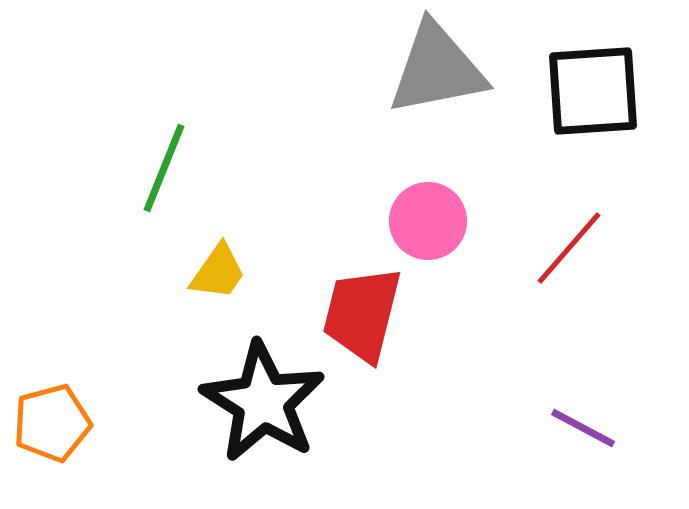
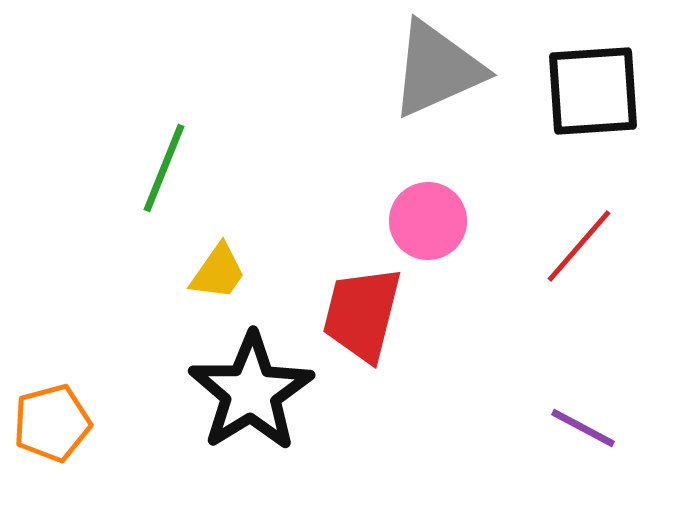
gray triangle: rotated 13 degrees counterclockwise
red line: moved 10 px right, 2 px up
black star: moved 12 px left, 10 px up; rotated 8 degrees clockwise
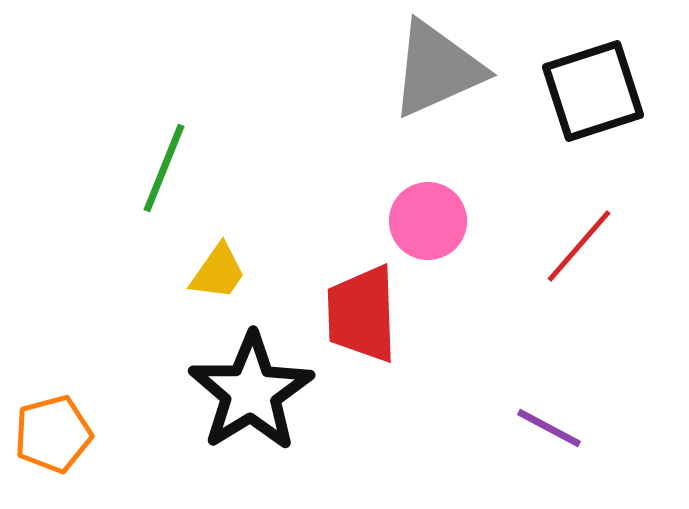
black square: rotated 14 degrees counterclockwise
red trapezoid: rotated 16 degrees counterclockwise
orange pentagon: moved 1 px right, 11 px down
purple line: moved 34 px left
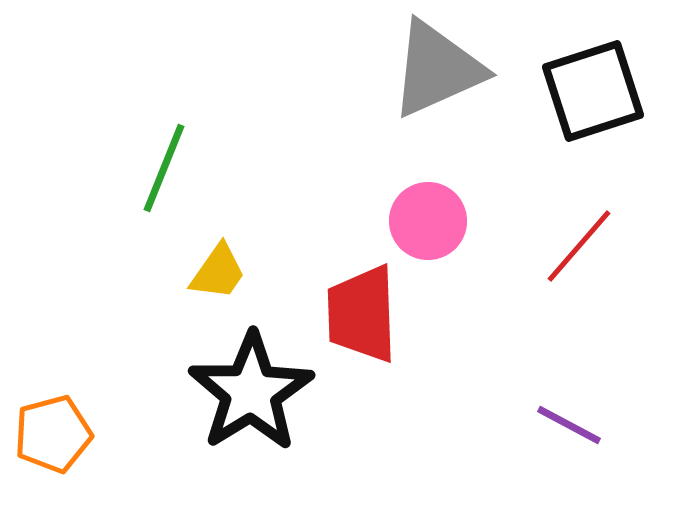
purple line: moved 20 px right, 3 px up
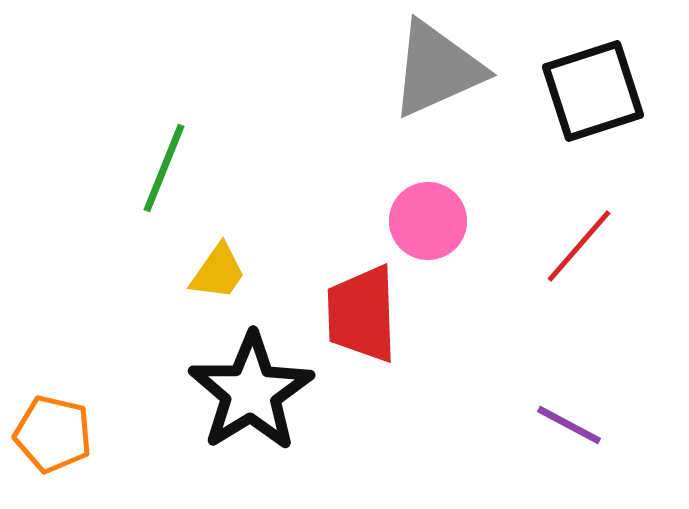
orange pentagon: rotated 28 degrees clockwise
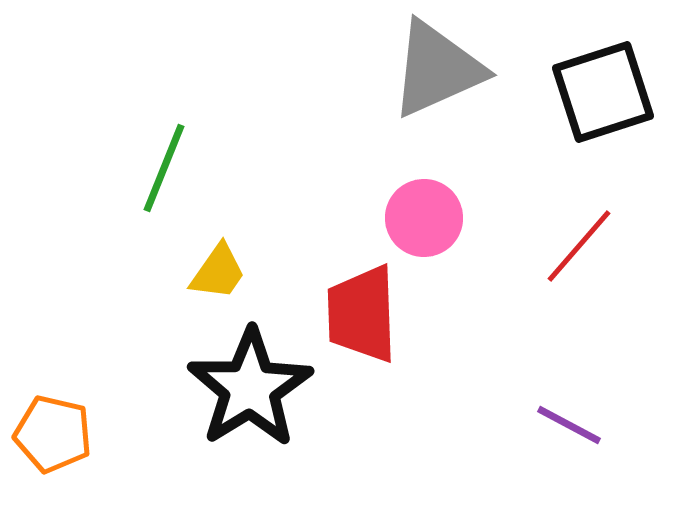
black square: moved 10 px right, 1 px down
pink circle: moved 4 px left, 3 px up
black star: moved 1 px left, 4 px up
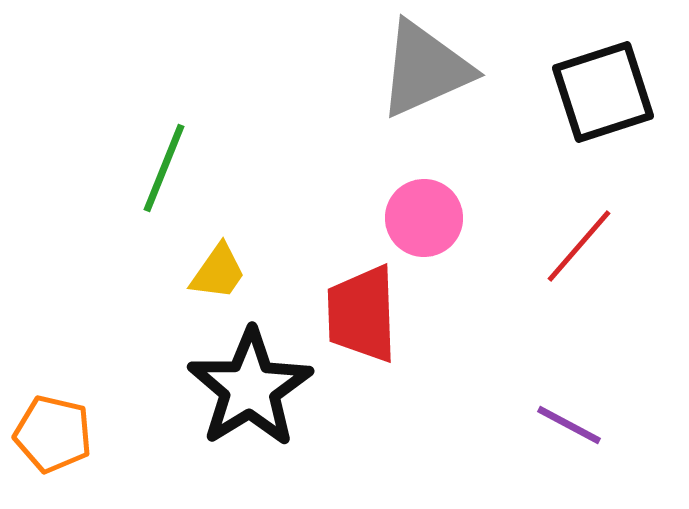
gray triangle: moved 12 px left
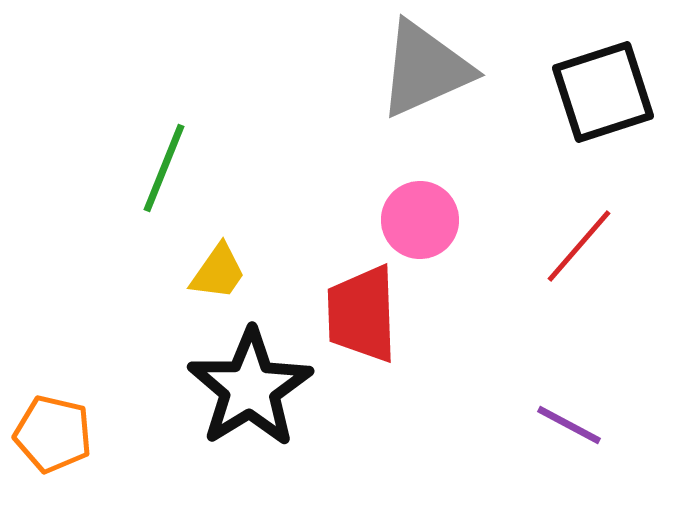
pink circle: moved 4 px left, 2 px down
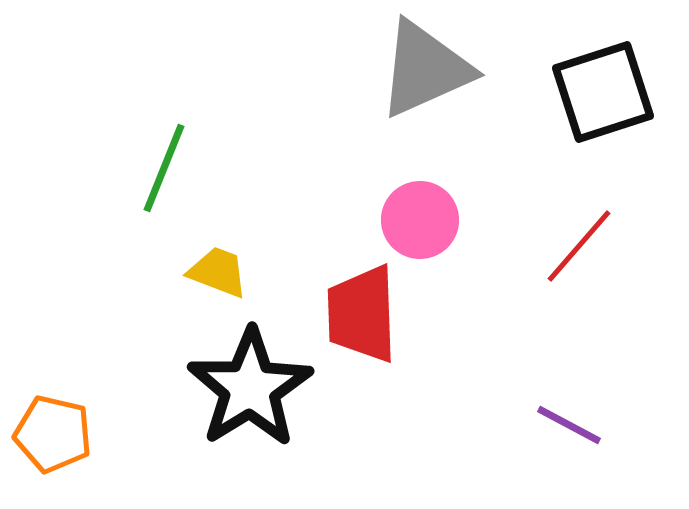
yellow trapezoid: rotated 104 degrees counterclockwise
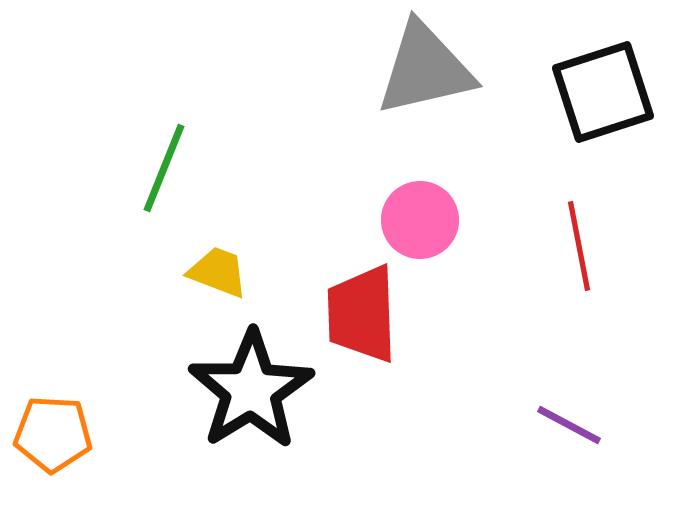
gray triangle: rotated 11 degrees clockwise
red line: rotated 52 degrees counterclockwise
black star: moved 1 px right, 2 px down
orange pentagon: rotated 10 degrees counterclockwise
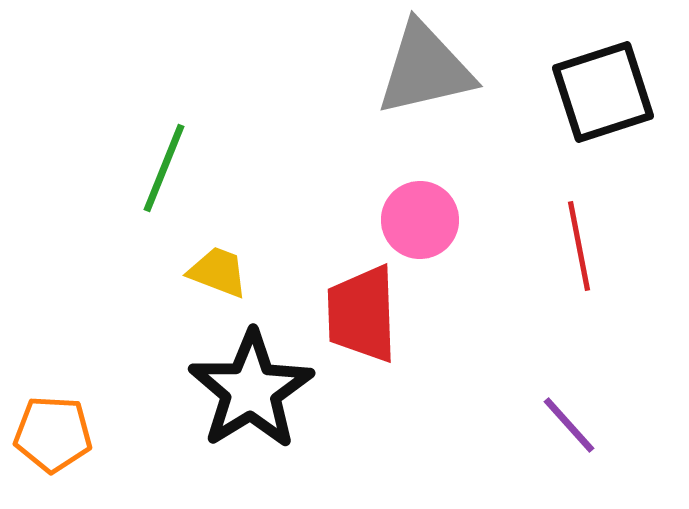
purple line: rotated 20 degrees clockwise
